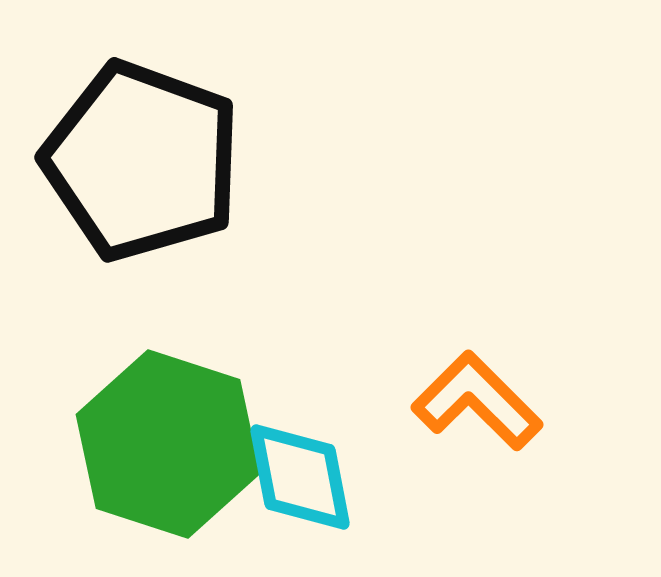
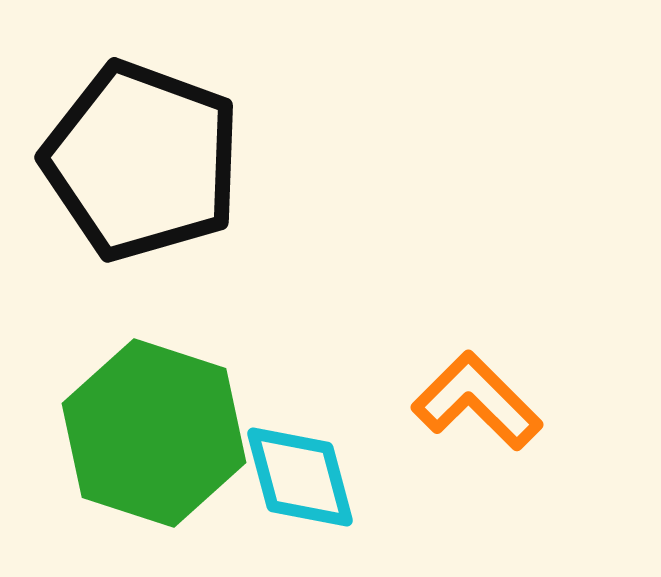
green hexagon: moved 14 px left, 11 px up
cyan diamond: rotated 4 degrees counterclockwise
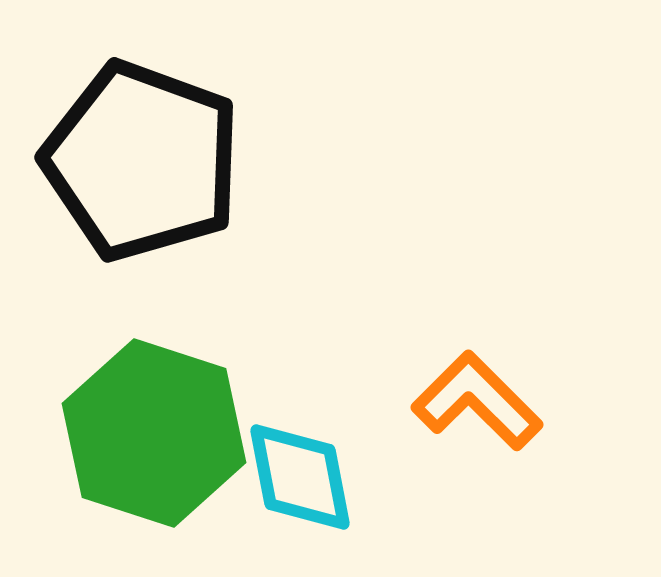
cyan diamond: rotated 4 degrees clockwise
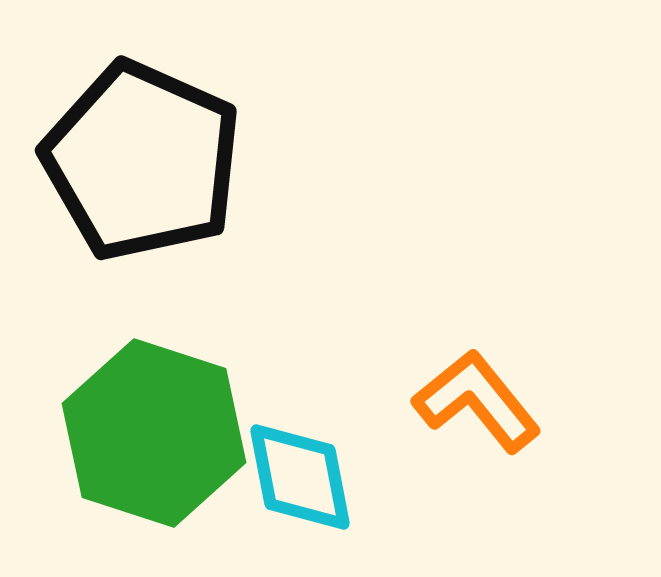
black pentagon: rotated 4 degrees clockwise
orange L-shape: rotated 6 degrees clockwise
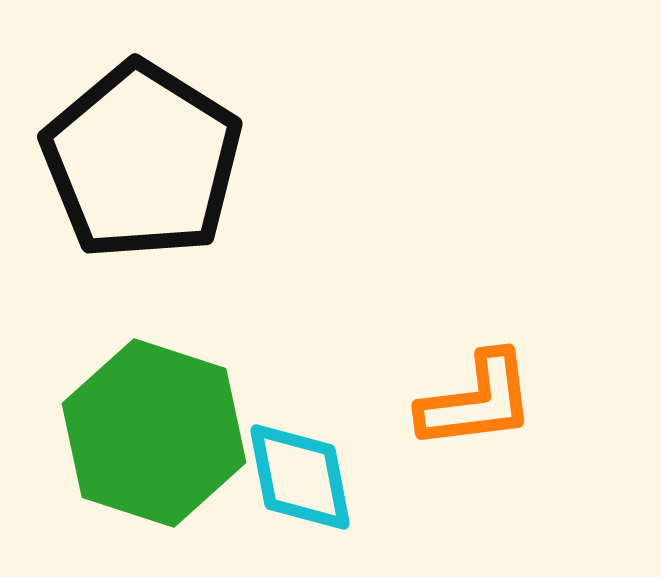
black pentagon: rotated 8 degrees clockwise
orange L-shape: rotated 122 degrees clockwise
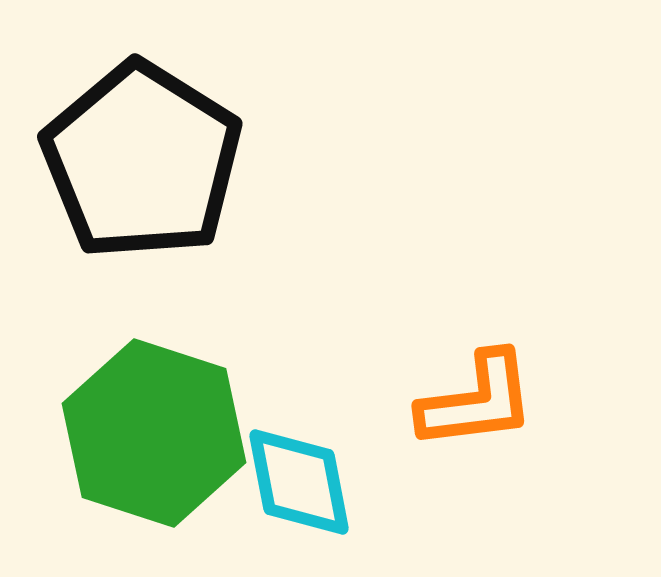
cyan diamond: moved 1 px left, 5 px down
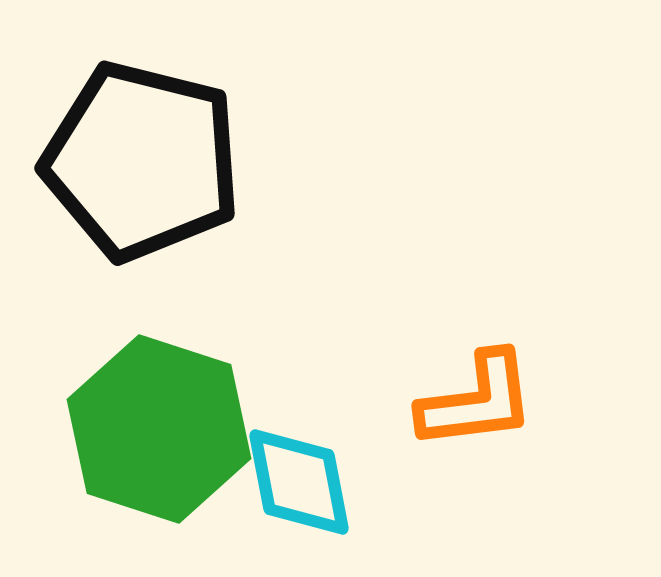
black pentagon: rotated 18 degrees counterclockwise
green hexagon: moved 5 px right, 4 px up
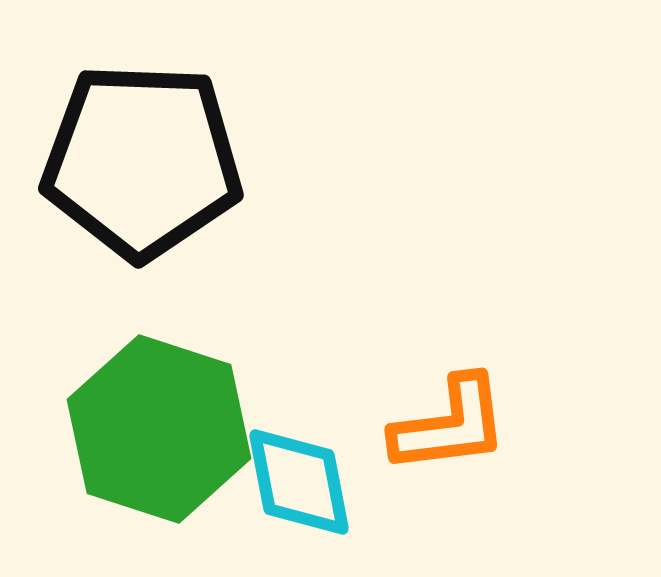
black pentagon: rotated 12 degrees counterclockwise
orange L-shape: moved 27 px left, 24 px down
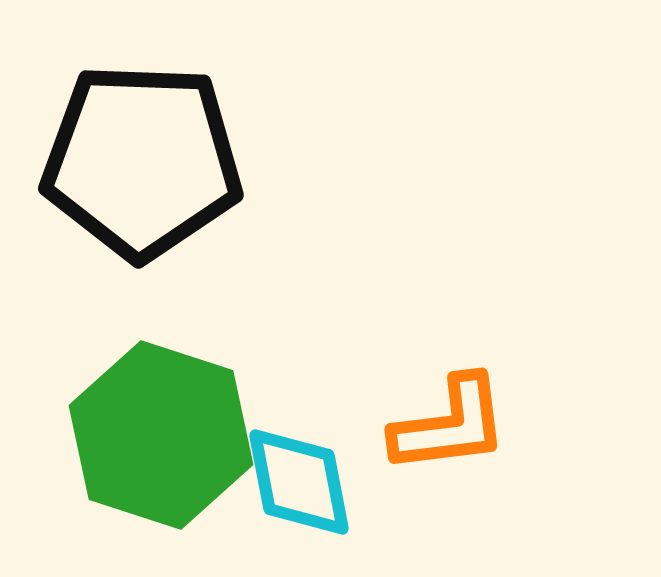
green hexagon: moved 2 px right, 6 px down
